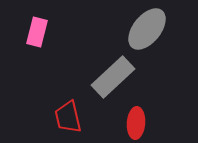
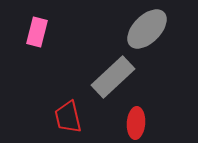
gray ellipse: rotated 6 degrees clockwise
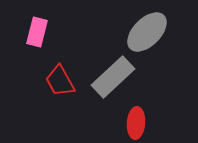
gray ellipse: moved 3 px down
red trapezoid: moved 8 px left, 36 px up; rotated 16 degrees counterclockwise
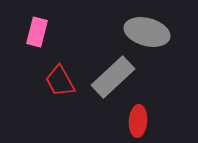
gray ellipse: rotated 60 degrees clockwise
red ellipse: moved 2 px right, 2 px up
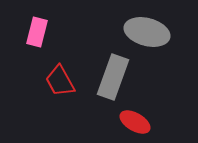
gray rectangle: rotated 27 degrees counterclockwise
red ellipse: moved 3 px left, 1 px down; rotated 64 degrees counterclockwise
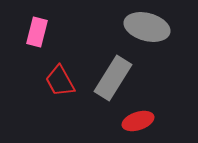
gray ellipse: moved 5 px up
gray rectangle: moved 1 px down; rotated 12 degrees clockwise
red ellipse: moved 3 px right, 1 px up; rotated 48 degrees counterclockwise
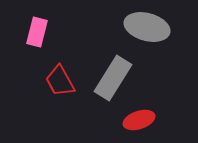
red ellipse: moved 1 px right, 1 px up
